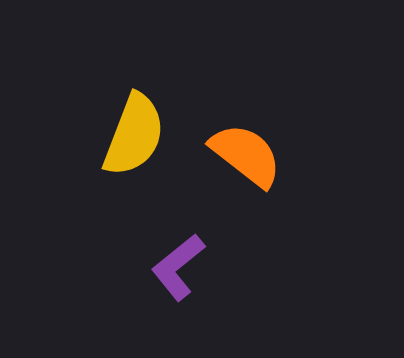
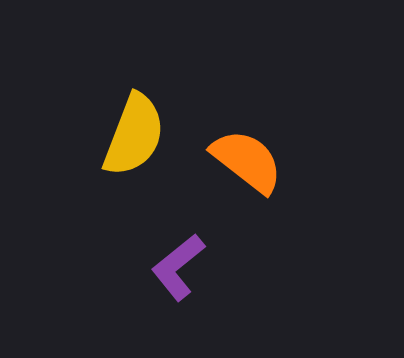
orange semicircle: moved 1 px right, 6 px down
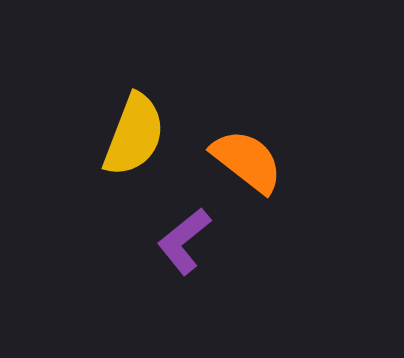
purple L-shape: moved 6 px right, 26 px up
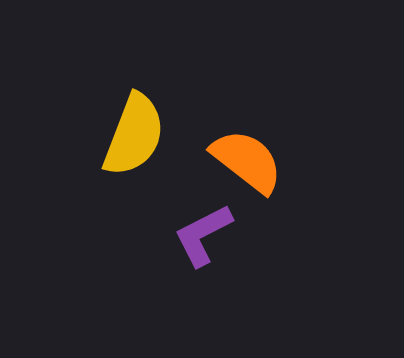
purple L-shape: moved 19 px right, 6 px up; rotated 12 degrees clockwise
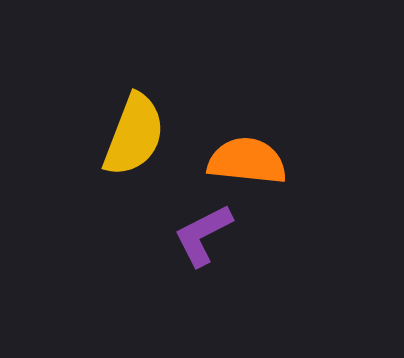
orange semicircle: rotated 32 degrees counterclockwise
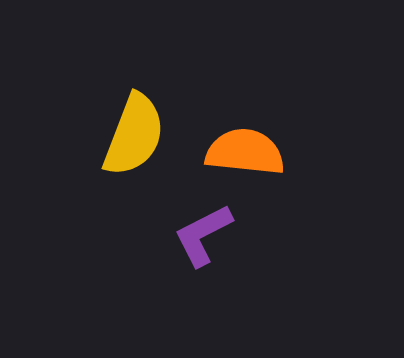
orange semicircle: moved 2 px left, 9 px up
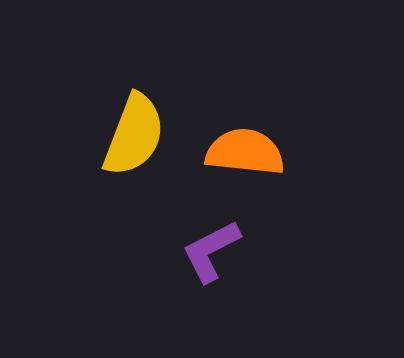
purple L-shape: moved 8 px right, 16 px down
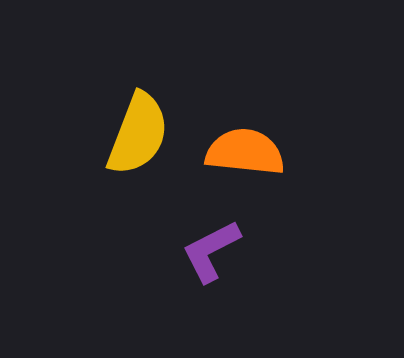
yellow semicircle: moved 4 px right, 1 px up
